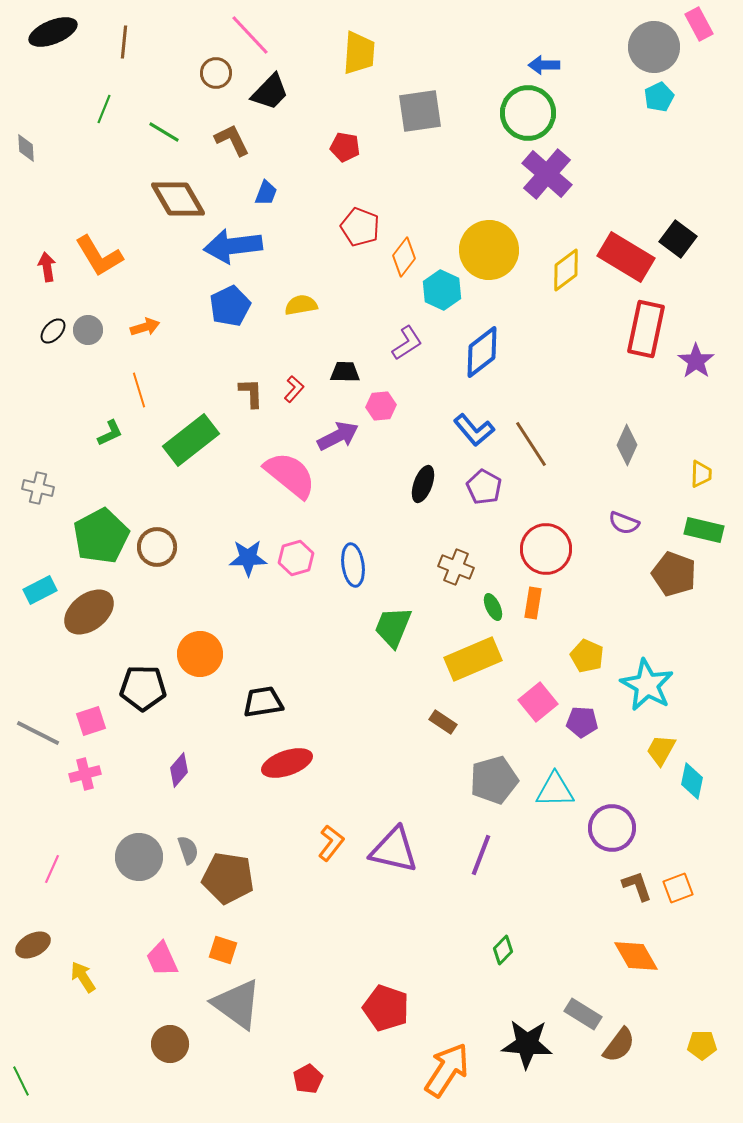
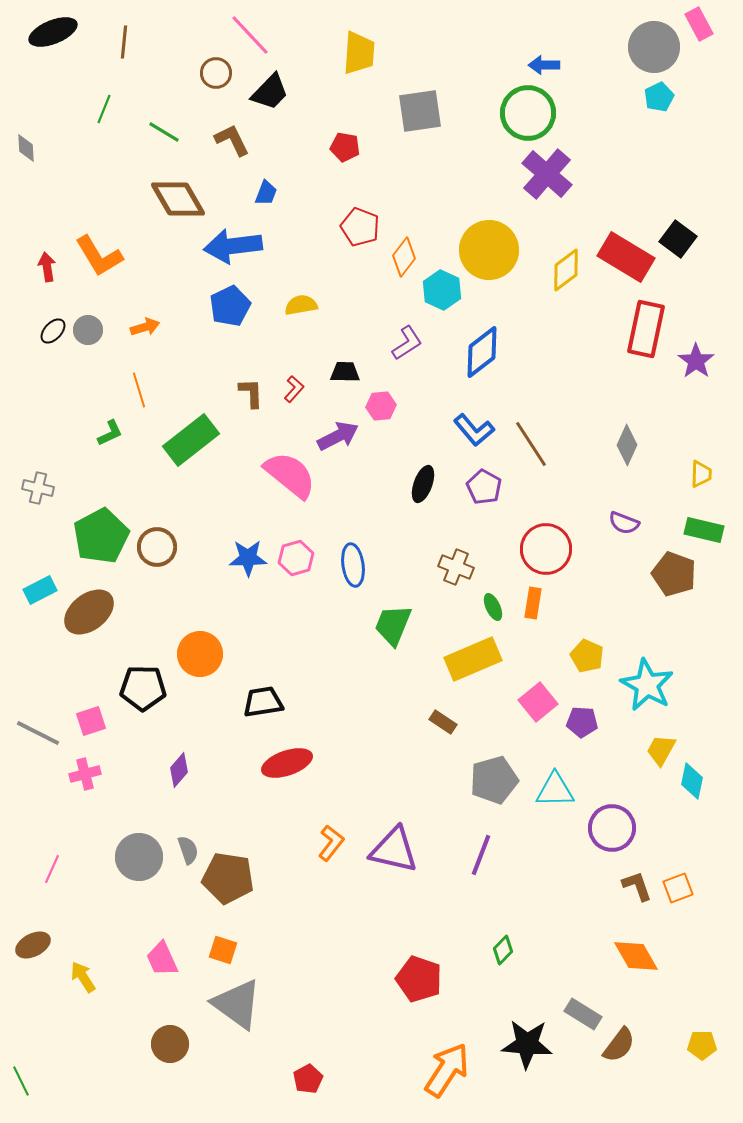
green trapezoid at (393, 627): moved 2 px up
red pentagon at (386, 1008): moved 33 px right, 29 px up
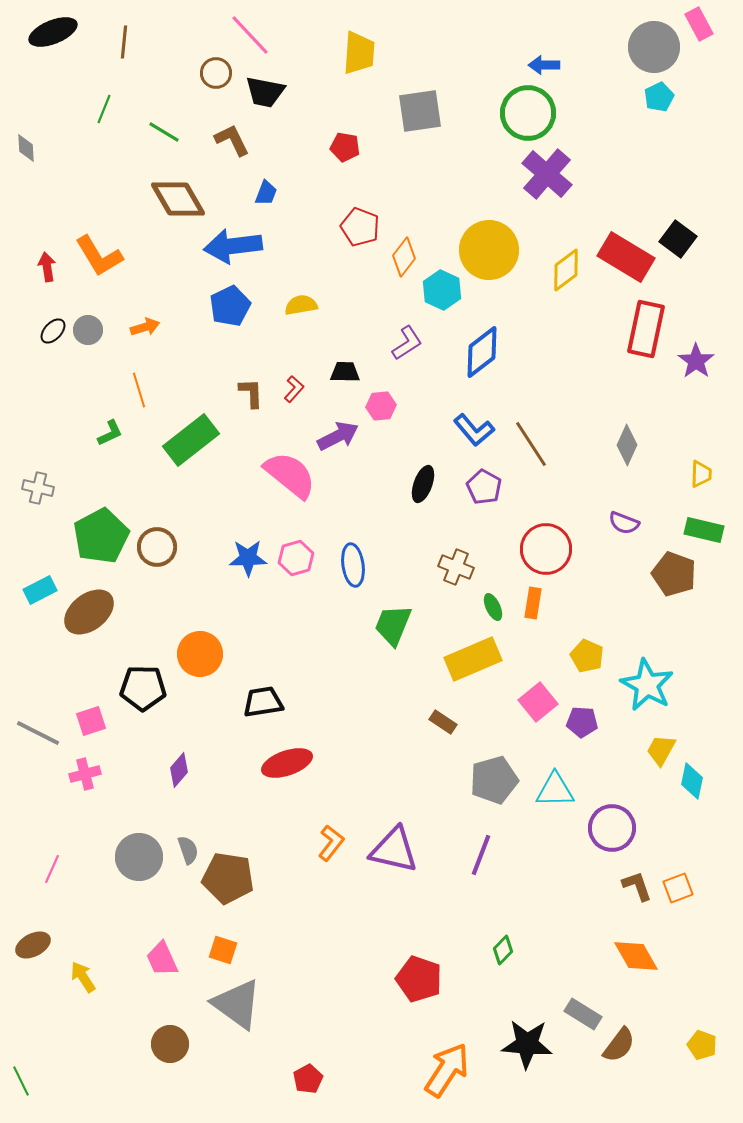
black trapezoid at (270, 92): moved 5 px left; rotated 57 degrees clockwise
yellow pentagon at (702, 1045): rotated 20 degrees clockwise
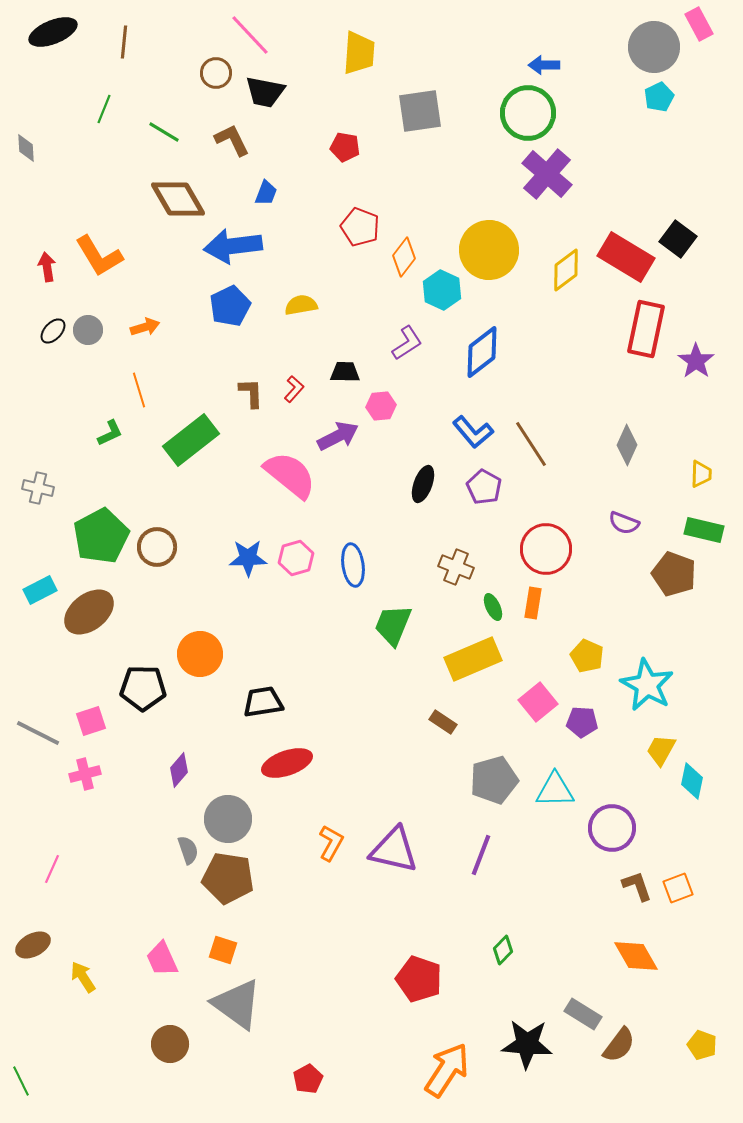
blue L-shape at (474, 430): moved 1 px left, 2 px down
orange L-shape at (331, 843): rotated 9 degrees counterclockwise
gray circle at (139, 857): moved 89 px right, 38 px up
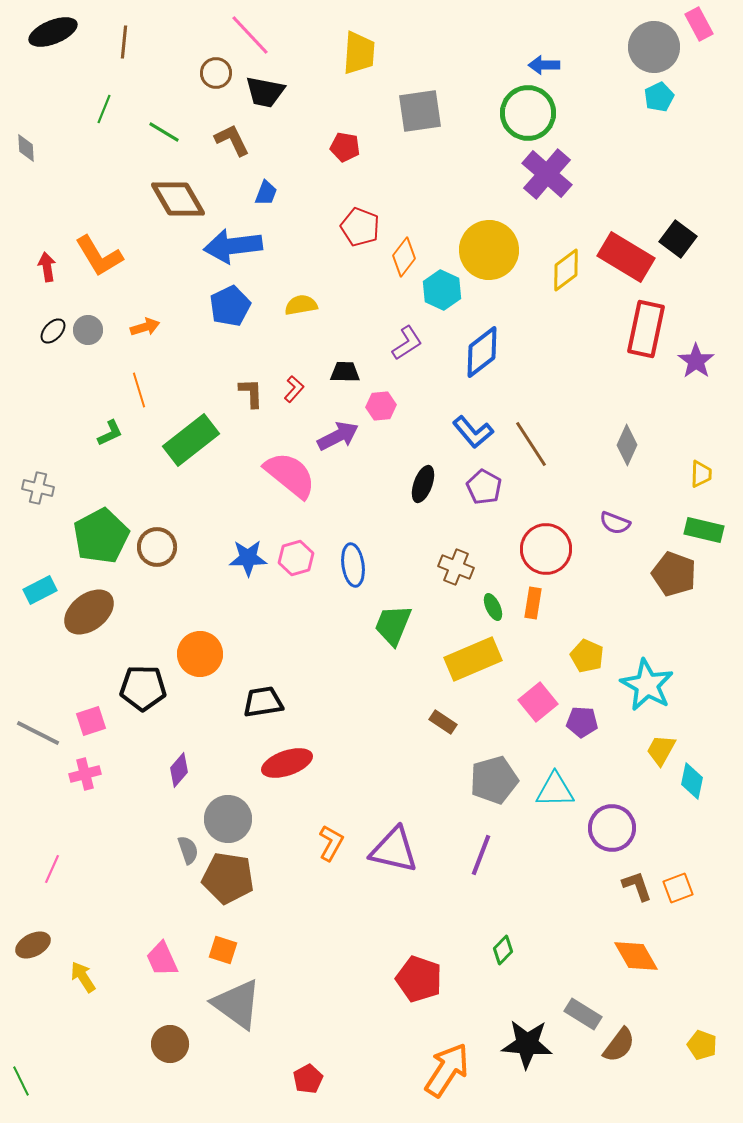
purple semicircle at (624, 523): moved 9 px left
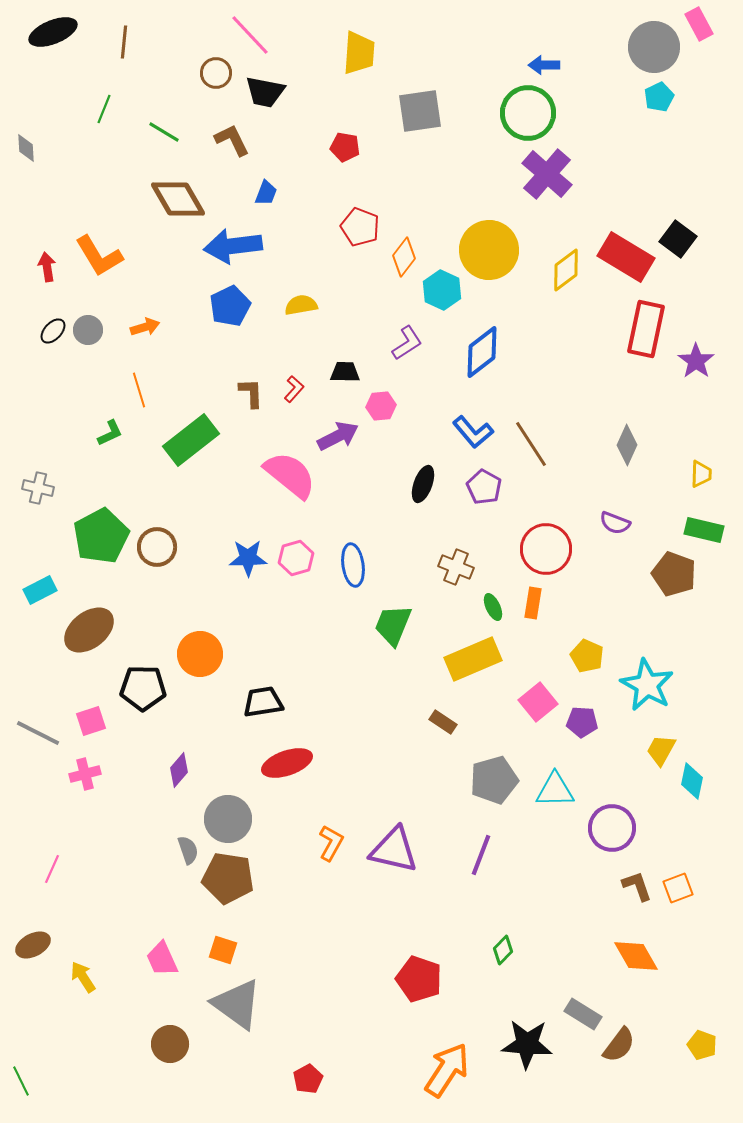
brown ellipse at (89, 612): moved 18 px down
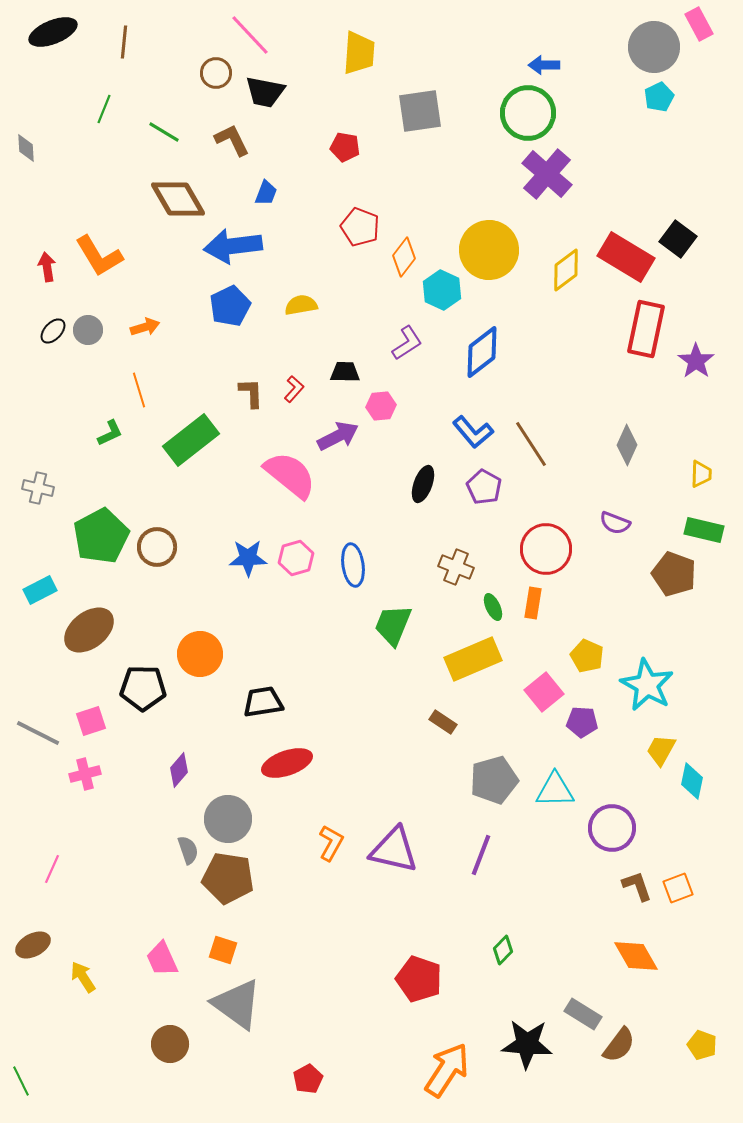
pink square at (538, 702): moved 6 px right, 10 px up
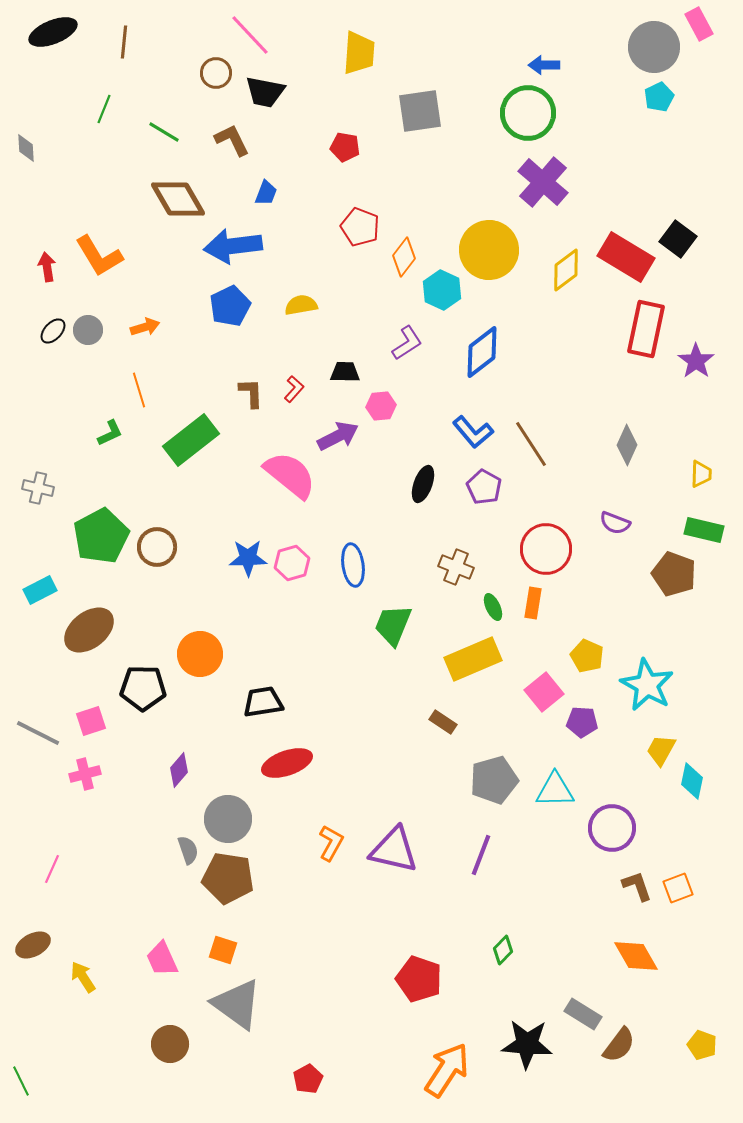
purple cross at (547, 174): moved 4 px left, 8 px down
pink hexagon at (296, 558): moved 4 px left, 5 px down
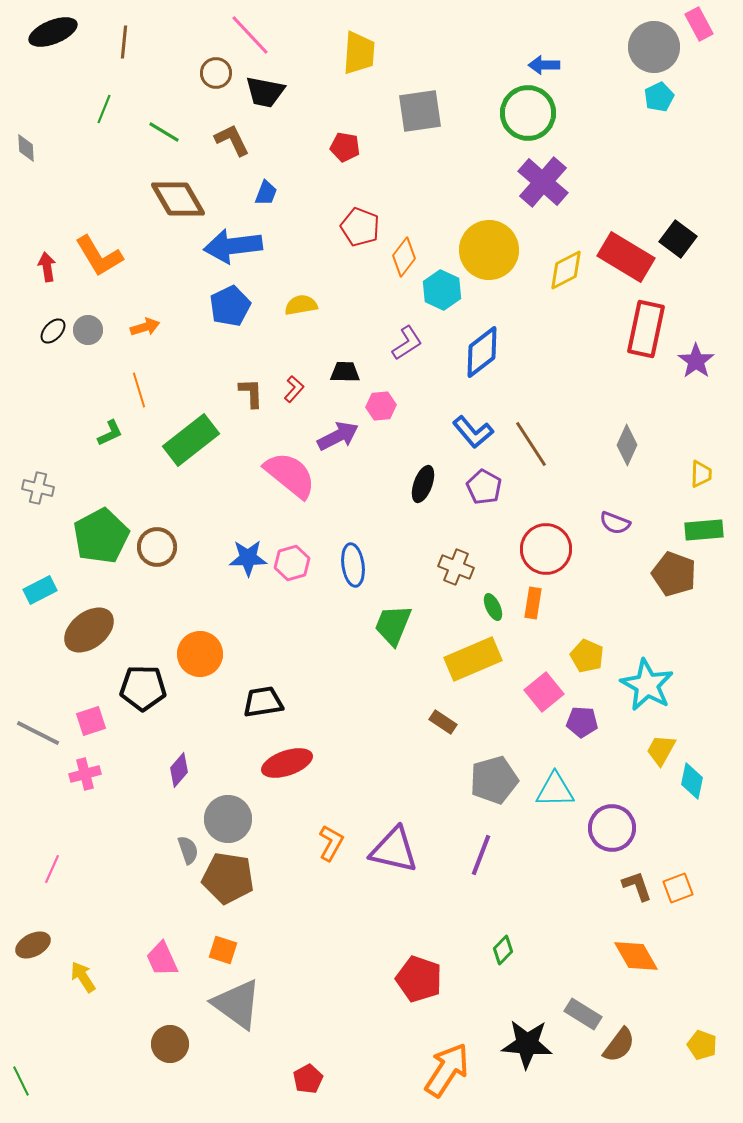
yellow diamond at (566, 270): rotated 9 degrees clockwise
green rectangle at (704, 530): rotated 18 degrees counterclockwise
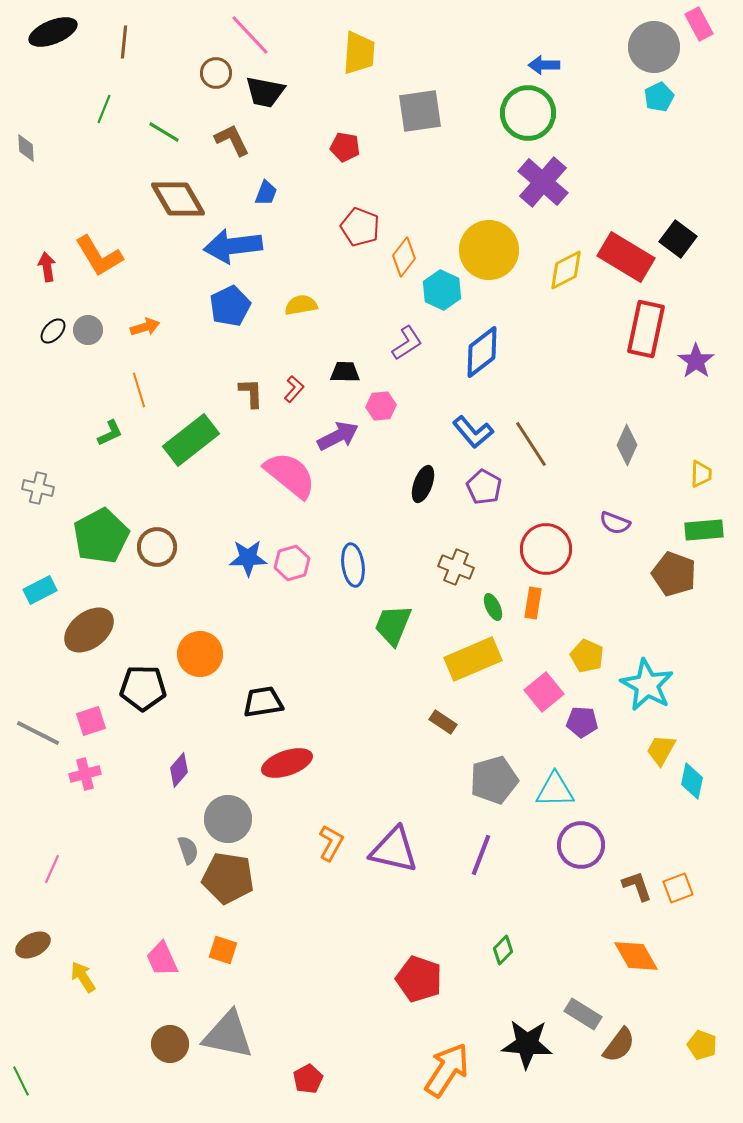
purple circle at (612, 828): moved 31 px left, 17 px down
gray triangle at (237, 1004): moved 9 px left, 31 px down; rotated 24 degrees counterclockwise
